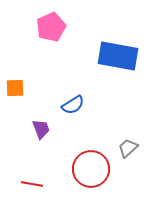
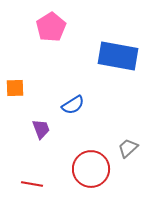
pink pentagon: rotated 8 degrees counterclockwise
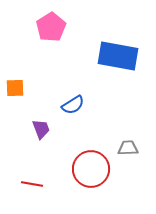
gray trapezoid: rotated 40 degrees clockwise
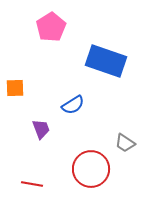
blue rectangle: moved 12 px left, 5 px down; rotated 9 degrees clockwise
gray trapezoid: moved 3 px left, 5 px up; rotated 145 degrees counterclockwise
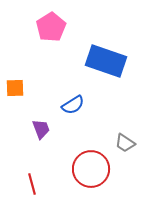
red line: rotated 65 degrees clockwise
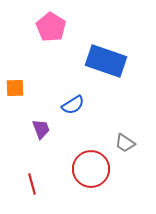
pink pentagon: rotated 8 degrees counterclockwise
